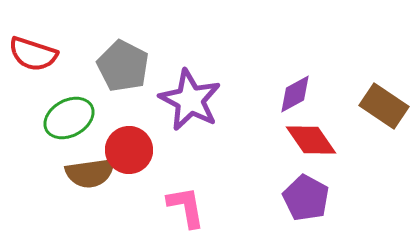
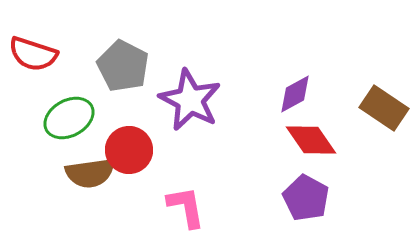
brown rectangle: moved 2 px down
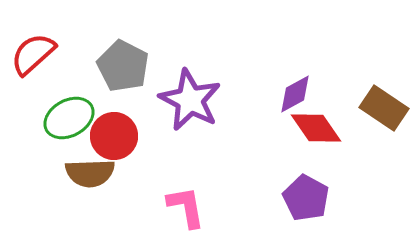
red semicircle: rotated 120 degrees clockwise
red diamond: moved 5 px right, 12 px up
red circle: moved 15 px left, 14 px up
brown semicircle: rotated 6 degrees clockwise
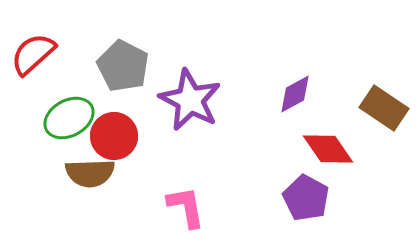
red diamond: moved 12 px right, 21 px down
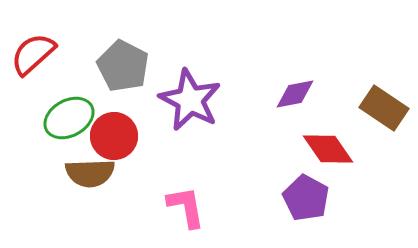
purple diamond: rotated 18 degrees clockwise
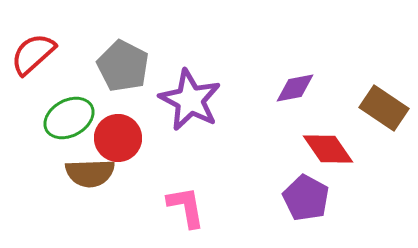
purple diamond: moved 6 px up
red circle: moved 4 px right, 2 px down
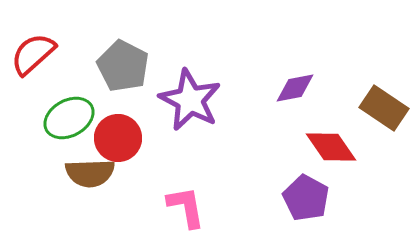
red diamond: moved 3 px right, 2 px up
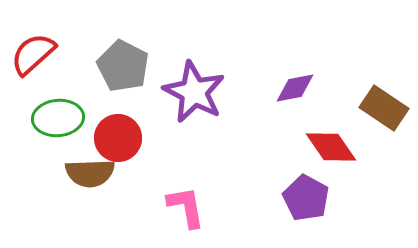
purple star: moved 4 px right, 8 px up
green ellipse: moved 11 px left; rotated 24 degrees clockwise
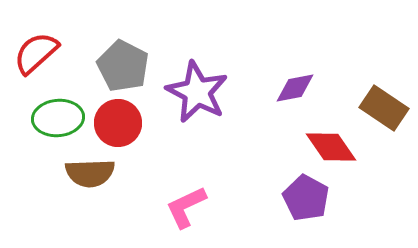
red semicircle: moved 3 px right, 1 px up
purple star: moved 3 px right
red circle: moved 15 px up
pink L-shape: rotated 105 degrees counterclockwise
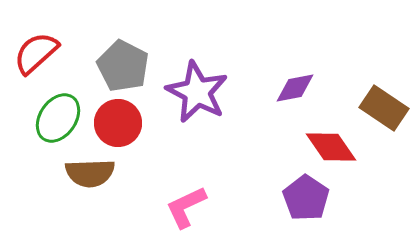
green ellipse: rotated 51 degrees counterclockwise
purple pentagon: rotated 6 degrees clockwise
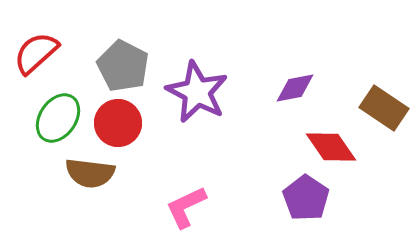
brown semicircle: rotated 9 degrees clockwise
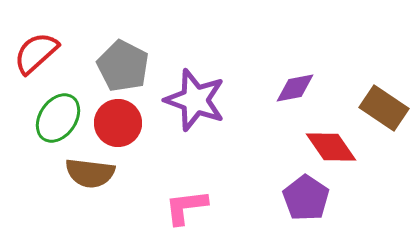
purple star: moved 2 px left, 8 px down; rotated 8 degrees counterclockwise
pink L-shape: rotated 18 degrees clockwise
